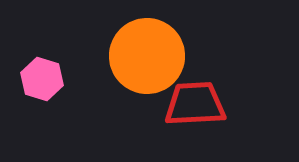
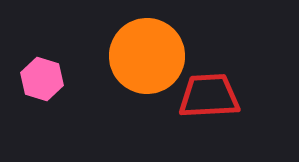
red trapezoid: moved 14 px right, 8 px up
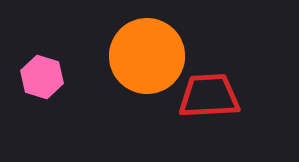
pink hexagon: moved 2 px up
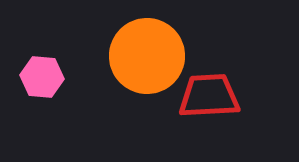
pink hexagon: rotated 12 degrees counterclockwise
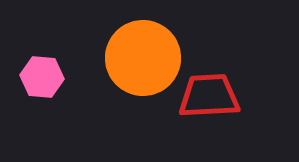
orange circle: moved 4 px left, 2 px down
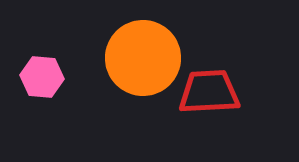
red trapezoid: moved 4 px up
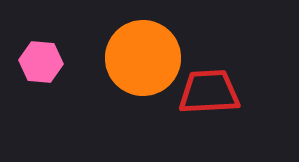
pink hexagon: moved 1 px left, 15 px up
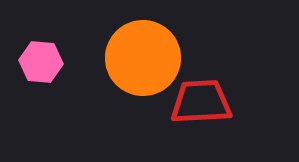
red trapezoid: moved 8 px left, 10 px down
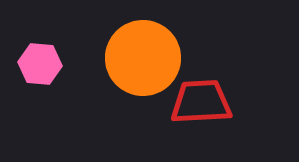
pink hexagon: moved 1 px left, 2 px down
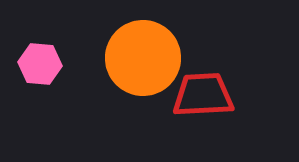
red trapezoid: moved 2 px right, 7 px up
